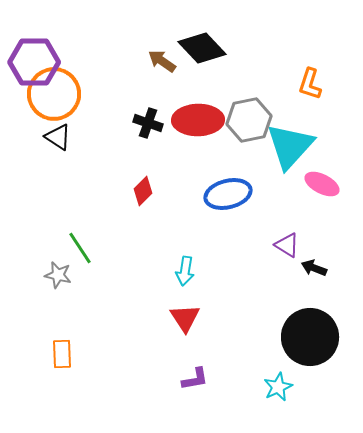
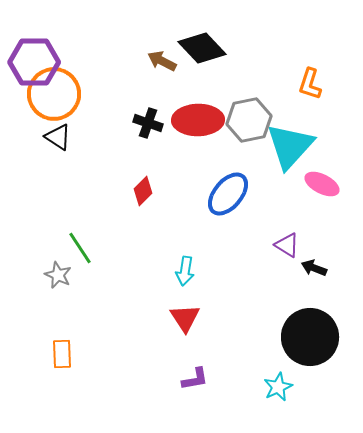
brown arrow: rotated 8 degrees counterclockwise
blue ellipse: rotated 36 degrees counterclockwise
gray star: rotated 12 degrees clockwise
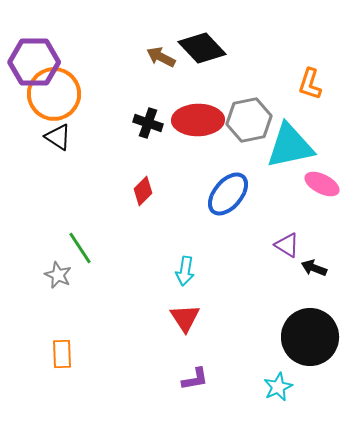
brown arrow: moved 1 px left, 4 px up
cyan triangle: rotated 36 degrees clockwise
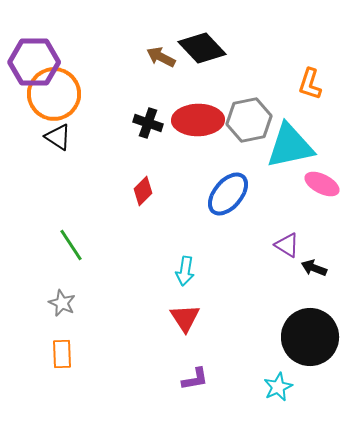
green line: moved 9 px left, 3 px up
gray star: moved 4 px right, 28 px down
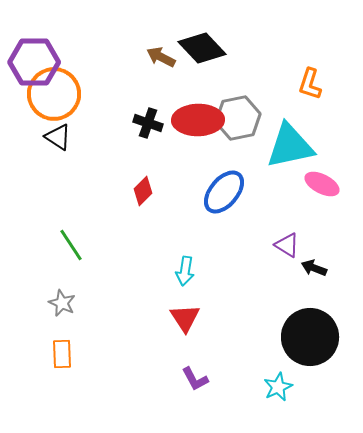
gray hexagon: moved 11 px left, 2 px up
blue ellipse: moved 4 px left, 2 px up
purple L-shape: rotated 72 degrees clockwise
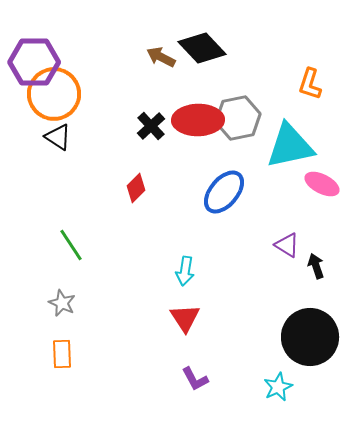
black cross: moved 3 px right, 3 px down; rotated 28 degrees clockwise
red diamond: moved 7 px left, 3 px up
black arrow: moved 2 px right, 2 px up; rotated 50 degrees clockwise
